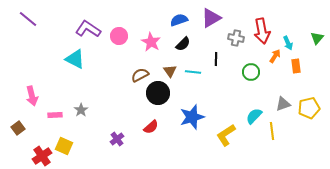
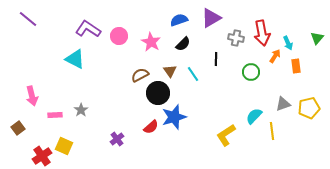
red arrow: moved 2 px down
cyan line: moved 2 px down; rotated 49 degrees clockwise
blue star: moved 18 px left
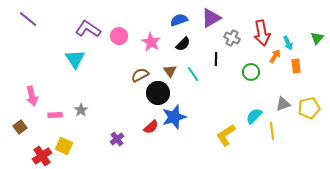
gray cross: moved 4 px left; rotated 14 degrees clockwise
cyan triangle: rotated 30 degrees clockwise
brown square: moved 2 px right, 1 px up
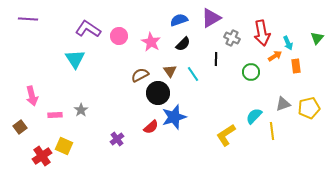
purple line: rotated 36 degrees counterclockwise
orange arrow: rotated 24 degrees clockwise
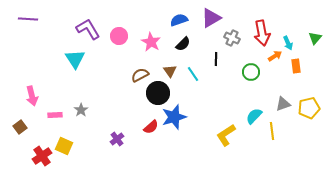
purple L-shape: rotated 25 degrees clockwise
green triangle: moved 2 px left
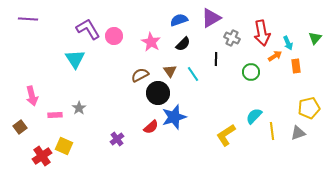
pink circle: moved 5 px left
gray triangle: moved 15 px right, 29 px down
gray star: moved 2 px left, 2 px up
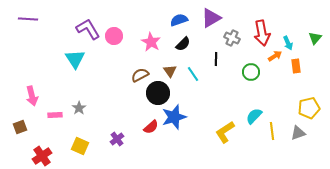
brown square: rotated 16 degrees clockwise
yellow L-shape: moved 1 px left, 3 px up
yellow square: moved 16 px right
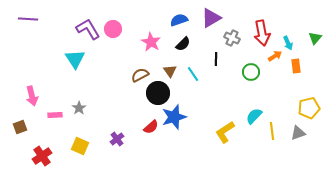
pink circle: moved 1 px left, 7 px up
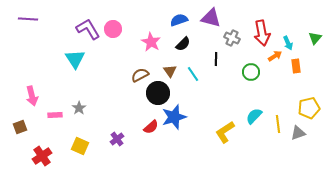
purple triangle: rotated 45 degrees clockwise
yellow line: moved 6 px right, 7 px up
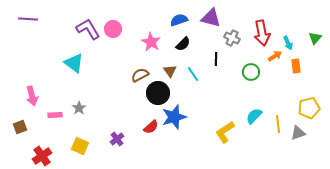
cyan triangle: moved 1 px left, 4 px down; rotated 20 degrees counterclockwise
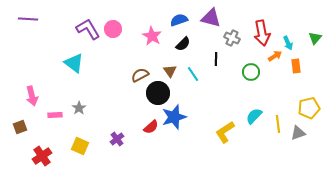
pink star: moved 1 px right, 6 px up
